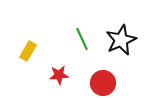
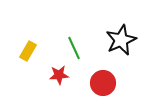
green line: moved 8 px left, 9 px down
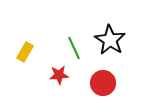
black star: moved 11 px left; rotated 16 degrees counterclockwise
yellow rectangle: moved 3 px left, 1 px down
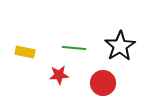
black star: moved 10 px right, 6 px down; rotated 8 degrees clockwise
green line: rotated 60 degrees counterclockwise
yellow rectangle: rotated 72 degrees clockwise
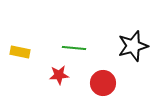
black star: moved 13 px right; rotated 16 degrees clockwise
yellow rectangle: moved 5 px left
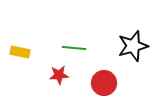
red circle: moved 1 px right
